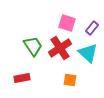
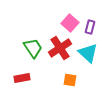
pink square: moved 3 px right; rotated 24 degrees clockwise
purple rectangle: moved 2 px left, 1 px up; rotated 24 degrees counterclockwise
green trapezoid: moved 2 px down
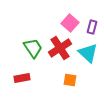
purple rectangle: moved 2 px right
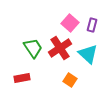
purple rectangle: moved 2 px up
cyan triangle: moved 1 px down
orange square: rotated 24 degrees clockwise
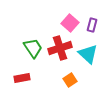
red cross: rotated 15 degrees clockwise
orange square: rotated 24 degrees clockwise
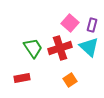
cyan triangle: moved 1 px right, 7 px up
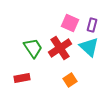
pink square: rotated 18 degrees counterclockwise
red cross: rotated 15 degrees counterclockwise
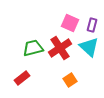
green trapezoid: rotated 70 degrees counterclockwise
red rectangle: rotated 28 degrees counterclockwise
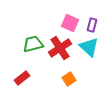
green trapezoid: moved 4 px up
orange square: moved 1 px left, 1 px up
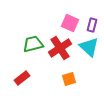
orange square: rotated 16 degrees clockwise
